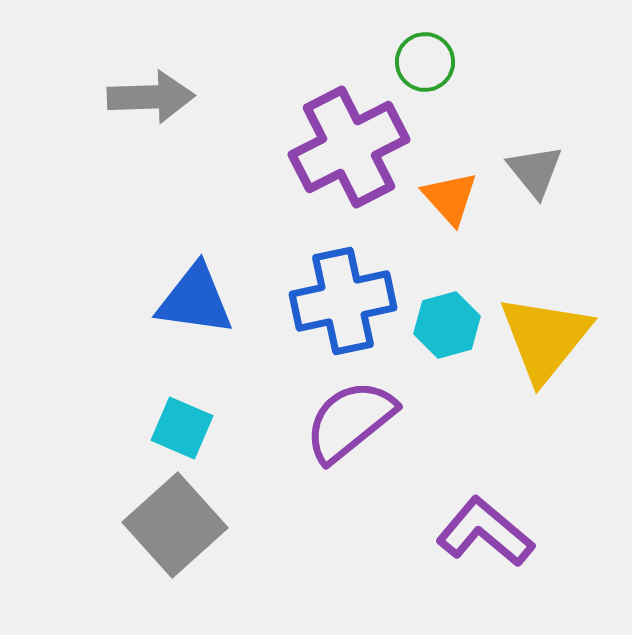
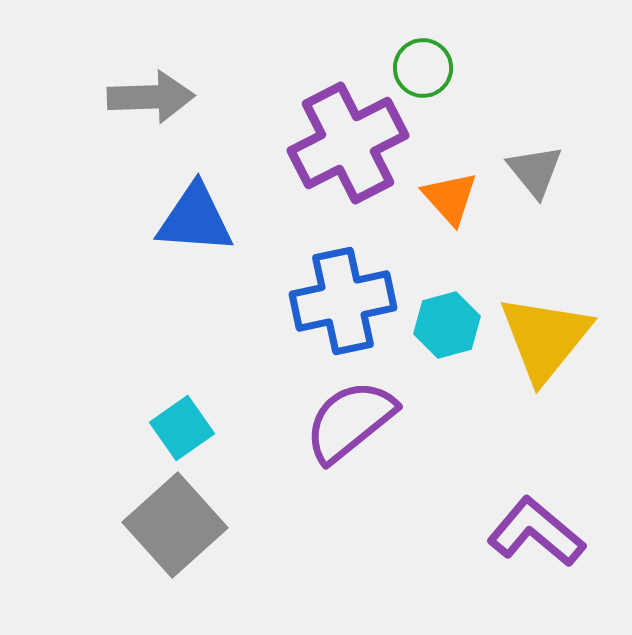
green circle: moved 2 px left, 6 px down
purple cross: moved 1 px left, 4 px up
blue triangle: moved 81 px up; rotated 4 degrees counterclockwise
cyan square: rotated 32 degrees clockwise
purple L-shape: moved 51 px right
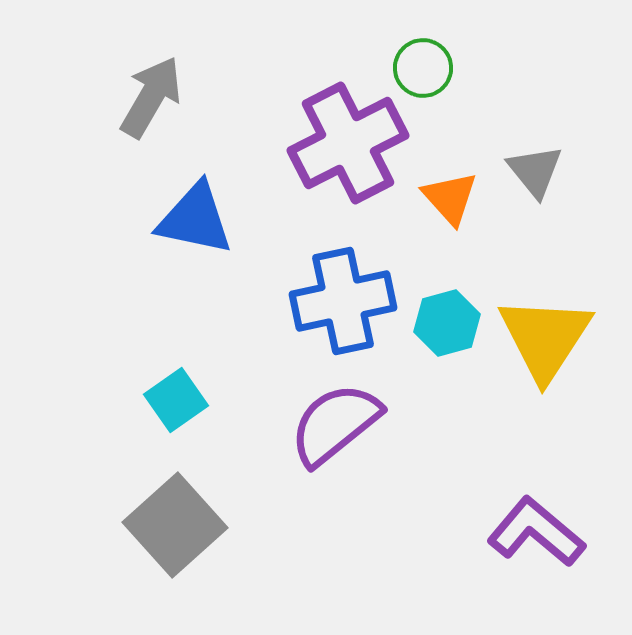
gray arrow: rotated 58 degrees counterclockwise
blue triangle: rotated 8 degrees clockwise
cyan hexagon: moved 2 px up
yellow triangle: rotated 6 degrees counterclockwise
purple semicircle: moved 15 px left, 3 px down
cyan square: moved 6 px left, 28 px up
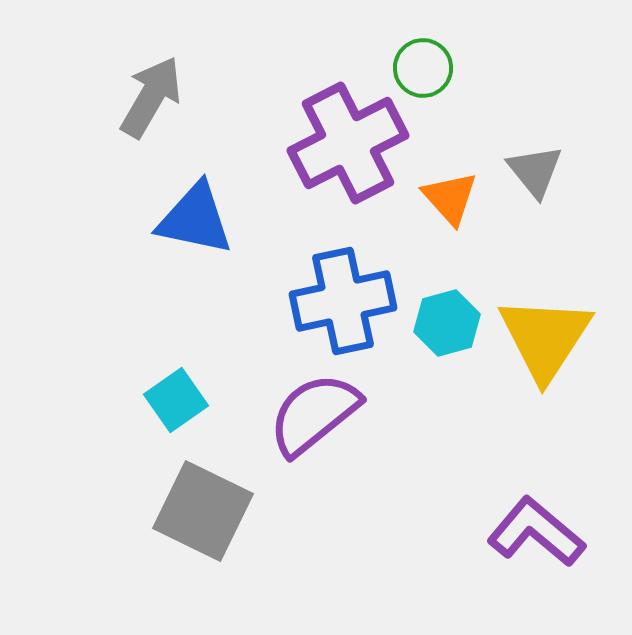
purple semicircle: moved 21 px left, 10 px up
gray square: moved 28 px right, 14 px up; rotated 22 degrees counterclockwise
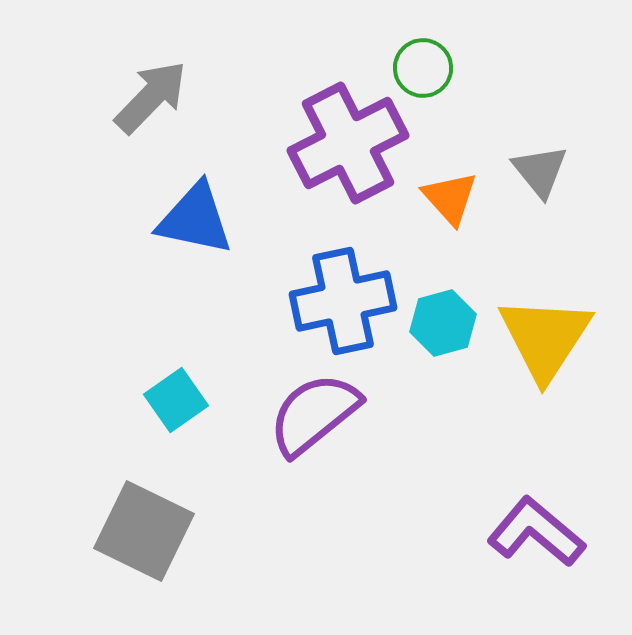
gray arrow: rotated 14 degrees clockwise
gray triangle: moved 5 px right
cyan hexagon: moved 4 px left
gray square: moved 59 px left, 20 px down
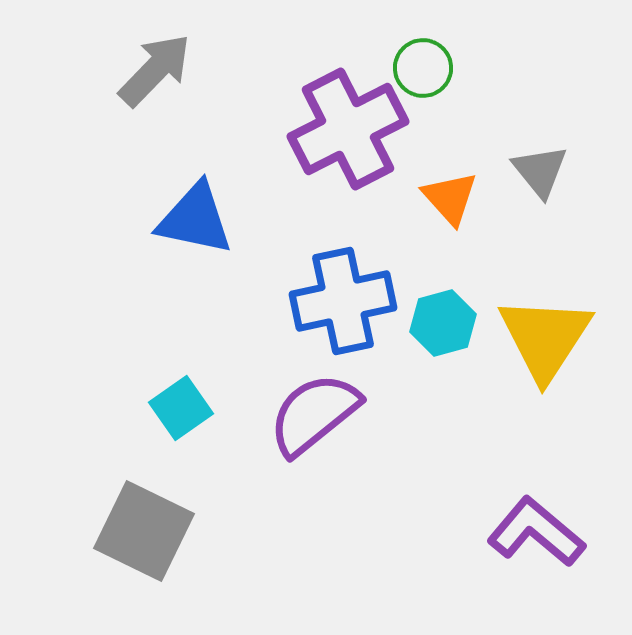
gray arrow: moved 4 px right, 27 px up
purple cross: moved 14 px up
cyan square: moved 5 px right, 8 px down
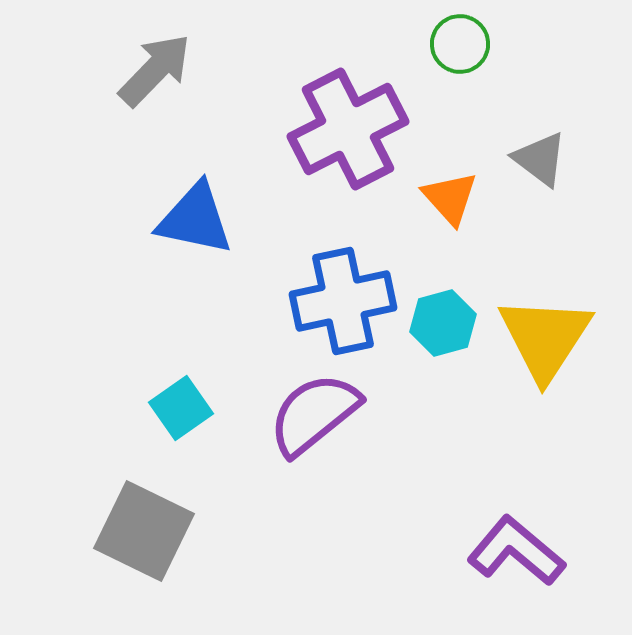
green circle: moved 37 px right, 24 px up
gray triangle: moved 12 px up; rotated 14 degrees counterclockwise
purple L-shape: moved 20 px left, 19 px down
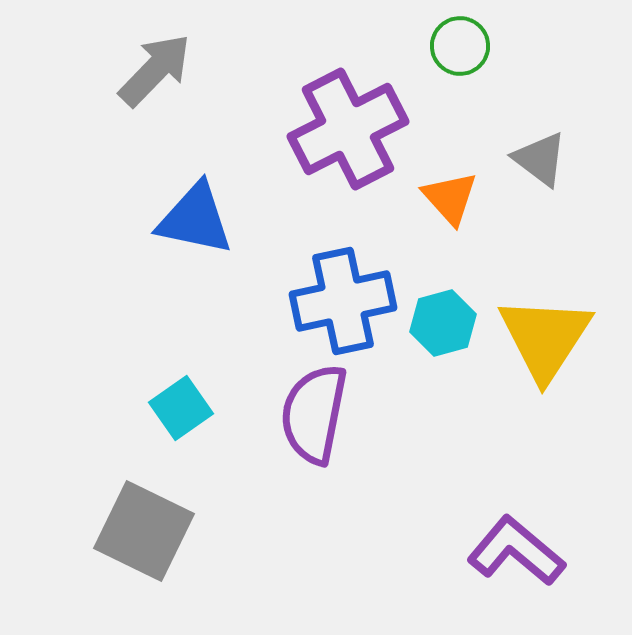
green circle: moved 2 px down
purple semicircle: rotated 40 degrees counterclockwise
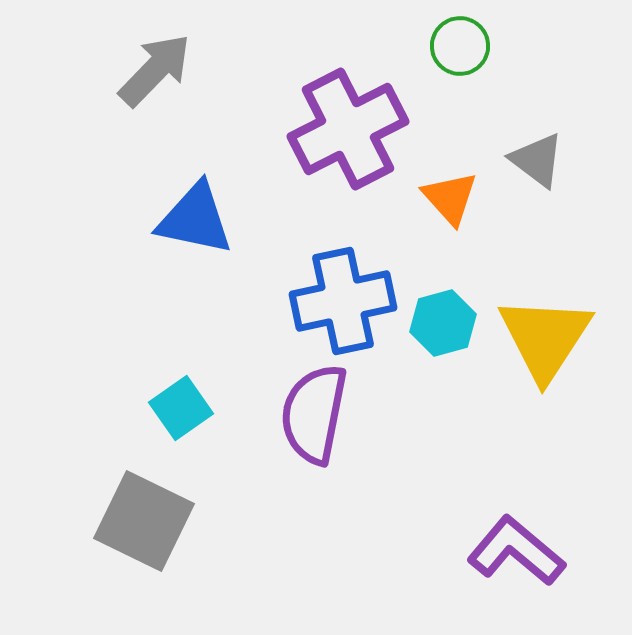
gray triangle: moved 3 px left, 1 px down
gray square: moved 10 px up
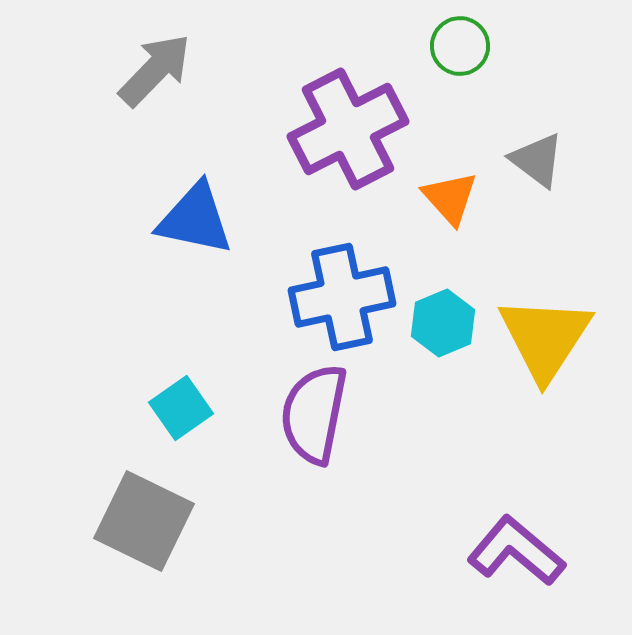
blue cross: moved 1 px left, 4 px up
cyan hexagon: rotated 8 degrees counterclockwise
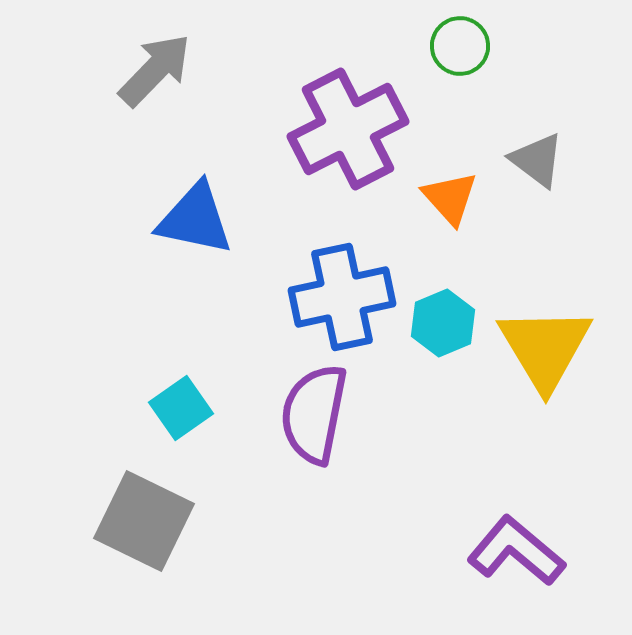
yellow triangle: moved 10 px down; rotated 4 degrees counterclockwise
